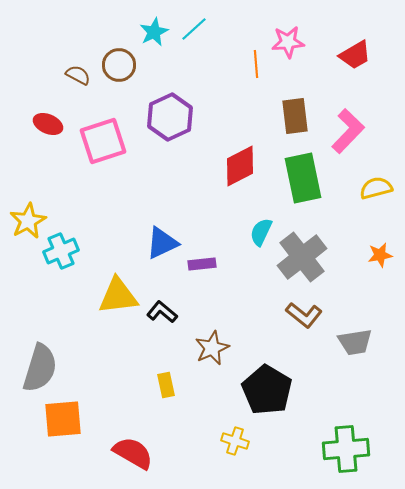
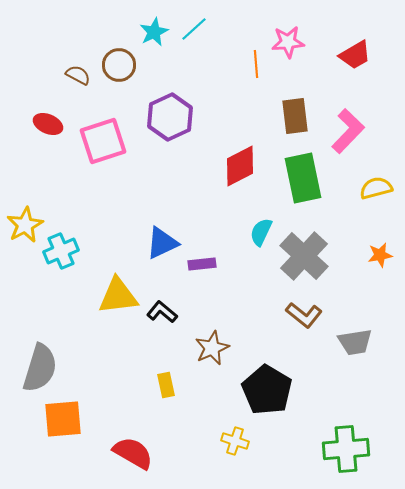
yellow star: moved 3 px left, 4 px down
gray cross: moved 2 px right, 1 px up; rotated 9 degrees counterclockwise
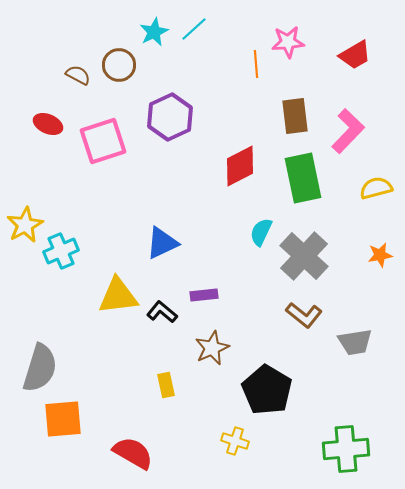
purple rectangle: moved 2 px right, 31 px down
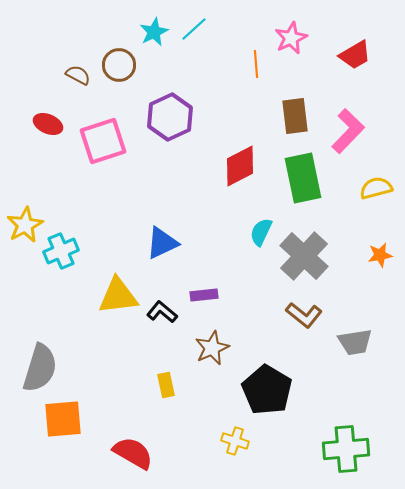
pink star: moved 3 px right, 4 px up; rotated 20 degrees counterclockwise
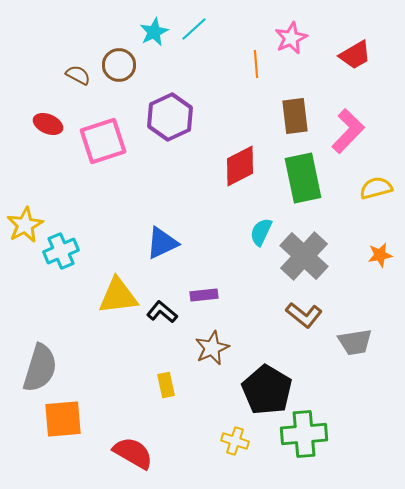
green cross: moved 42 px left, 15 px up
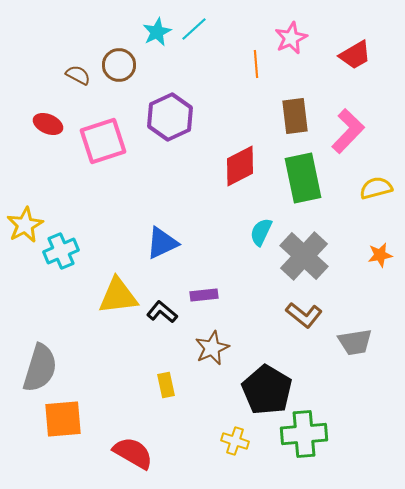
cyan star: moved 3 px right
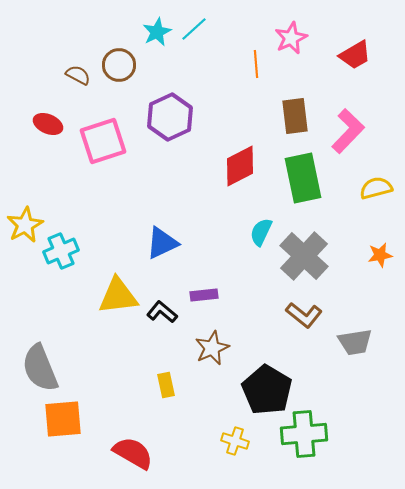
gray semicircle: rotated 141 degrees clockwise
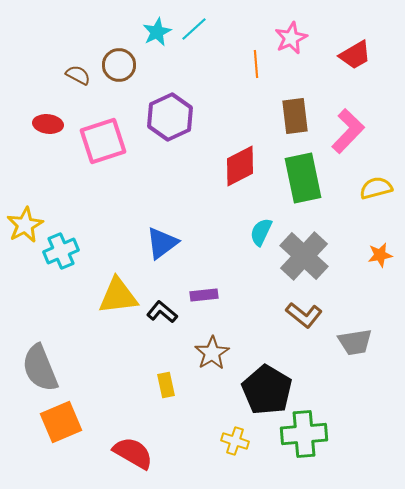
red ellipse: rotated 16 degrees counterclockwise
blue triangle: rotated 12 degrees counterclockwise
brown star: moved 5 px down; rotated 8 degrees counterclockwise
orange square: moved 2 px left, 3 px down; rotated 18 degrees counterclockwise
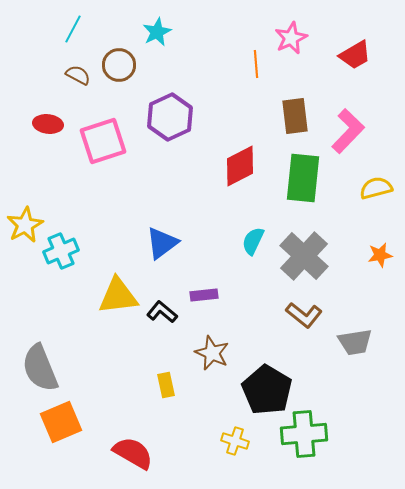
cyan line: moved 121 px left; rotated 20 degrees counterclockwise
green rectangle: rotated 18 degrees clockwise
cyan semicircle: moved 8 px left, 9 px down
brown star: rotated 16 degrees counterclockwise
